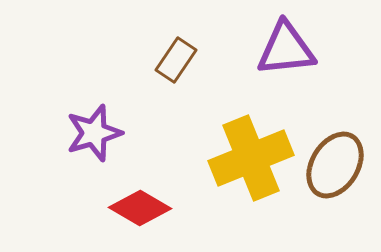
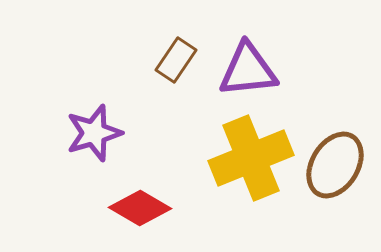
purple triangle: moved 38 px left, 21 px down
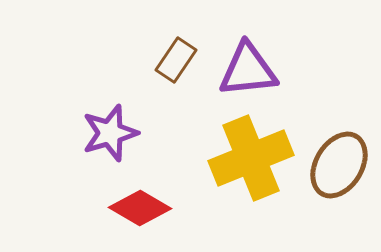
purple star: moved 16 px right
brown ellipse: moved 4 px right
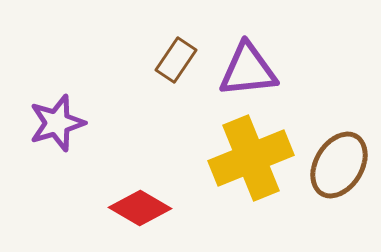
purple star: moved 53 px left, 10 px up
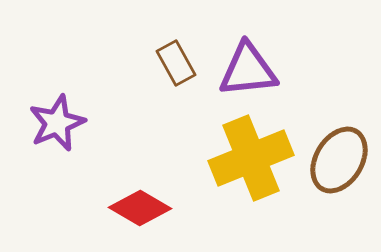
brown rectangle: moved 3 px down; rotated 63 degrees counterclockwise
purple star: rotated 6 degrees counterclockwise
brown ellipse: moved 5 px up
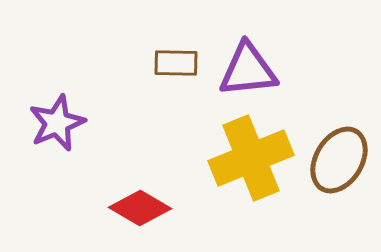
brown rectangle: rotated 60 degrees counterclockwise
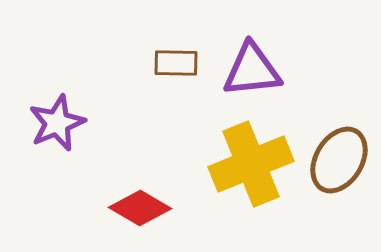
purple triangle: moved 4 px right
yellow cross: moved 6 px down
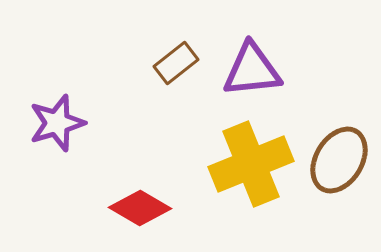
brown rectangle: rotated 39 degrees counterclockwise
purple star: rotated 6 degrees clockwise
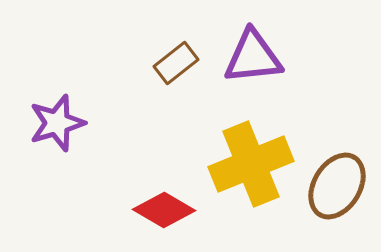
purple triangle: moved 1 px right, 13 px up
brown ellipse: moved 2 px left, 26 px down
red diamond: moved 24 px right, 2 px down
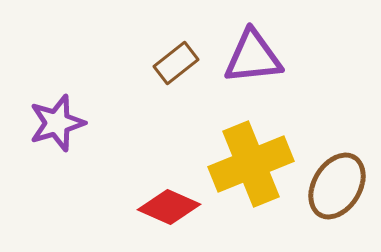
red diamond: moved 5 px right, 3 px up; rotated 6 degrees counterclockwise
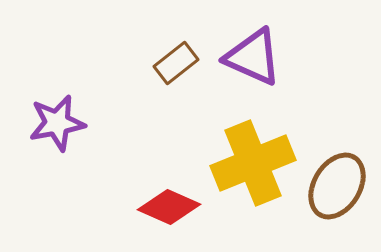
purple triangle: rotated 30 degrees clockwise
purple star: rotated 6 degrees clockwise
yellow cross: moved 2 px right, 1 px up
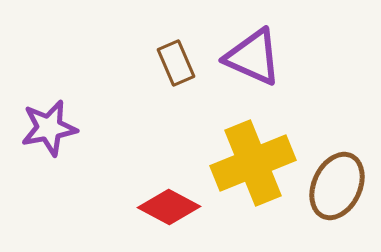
brown rectangle: rotated 75 degrees counterclockwise
purple star: moved 8 px left, 5 px down
brown ellipse: rotated 6 degrees counterclockwise
red diamond: rotated 4 degrees clockwise
